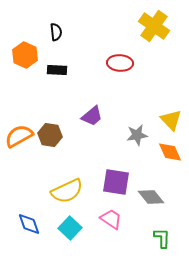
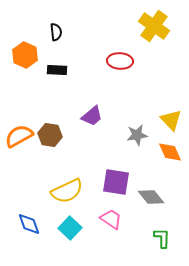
red ellipse: moved 2 px up
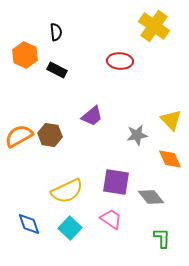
black rectangle: rotated 24 degrees clockwise
orange diamond: moved 7 px down
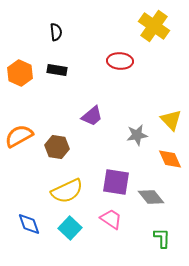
orange hexagon: moved 5 px left, 18 px down
black rectangle: rotated 18 degrees counterclockwise
brown hexagon: moved 7 px right, 12 px down
